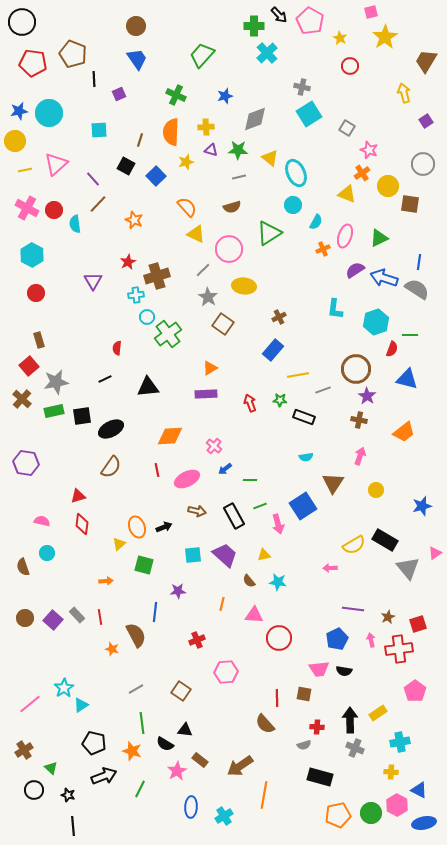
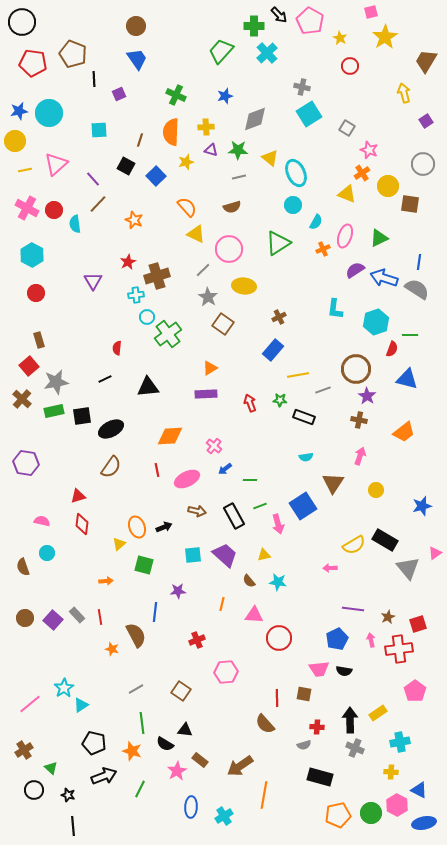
green trapezoid at (202, 55): moved 19 px right, 4 px up
green triangle at (269, 233): moved 9 px right, 10 px down
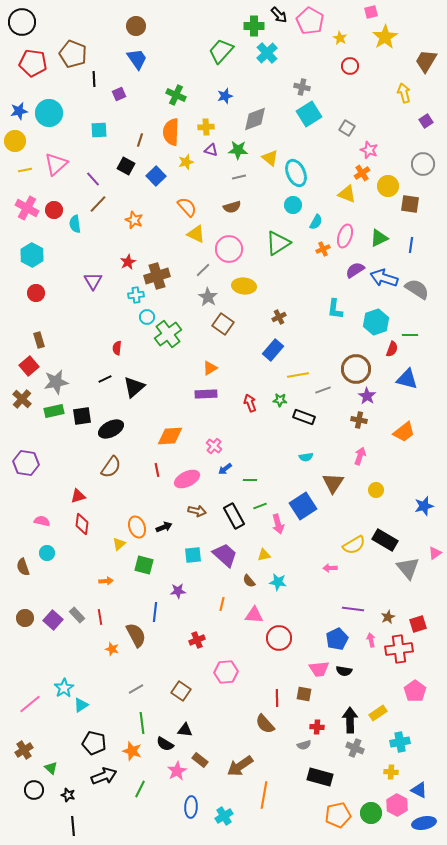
blue line at (419, 262): moved 8 px left, 17 px up
black triangle at (148, 387): moved 14 px left; rotated 35 degrees counterclockwise
blue star at (422, 506): moved 2 px right
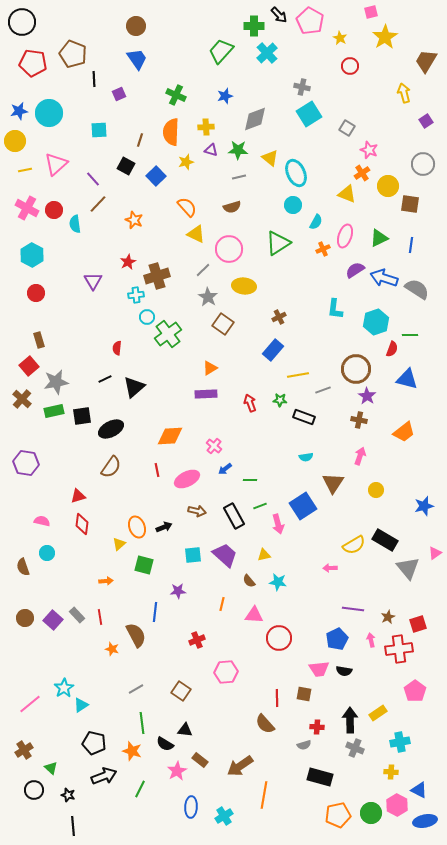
blue ellipse at (424, 823): moved 1 px right, 2 px up
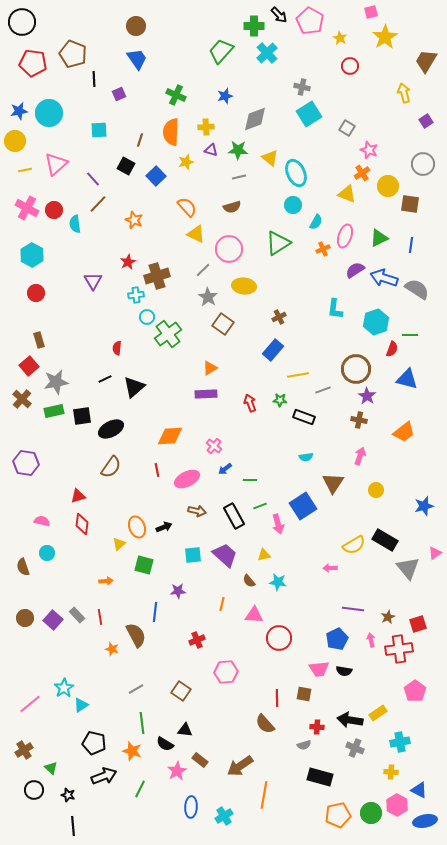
black arrow at (350, 720): rotated 80 degrees counterclockwise
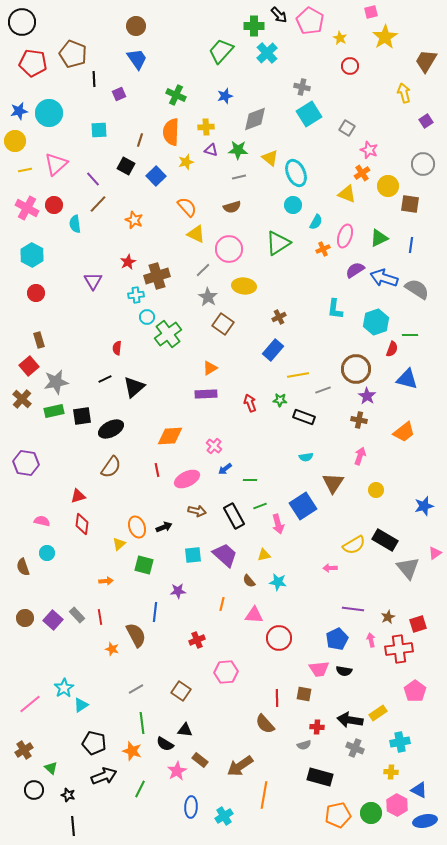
red circle at (54, 210): moved 5 px up
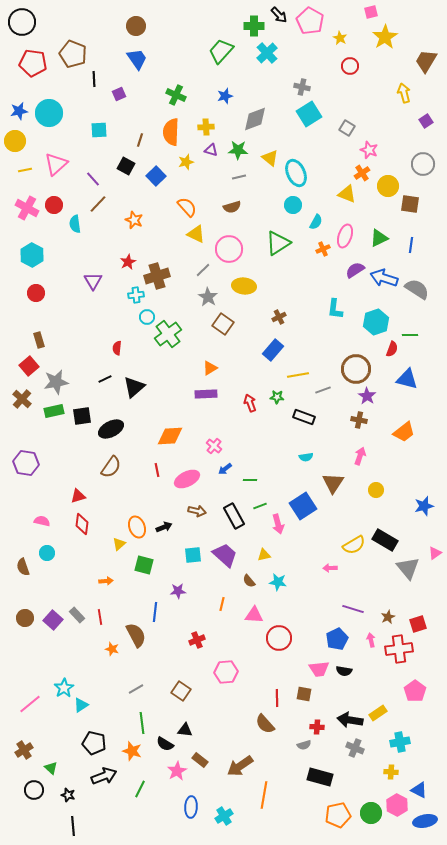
green star at (280, 400): moved 3 px left, 3 px up
purple line at (353, 609): rotated 10 degrees clockwise
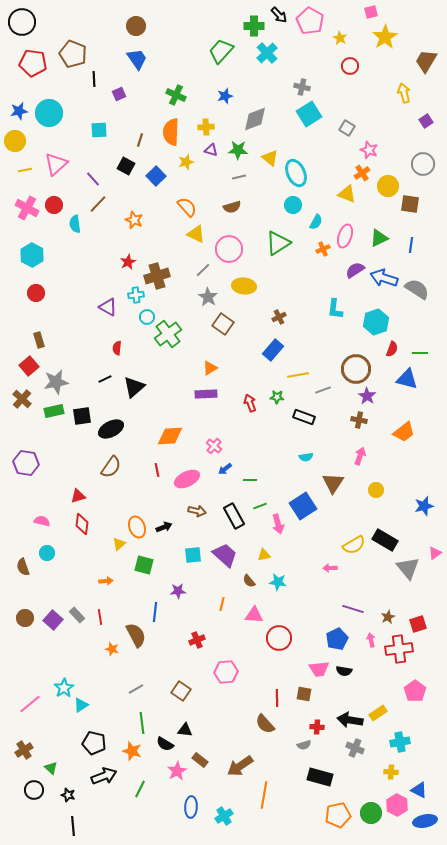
purple triangle at (93, 281): moved 15 px right, 26 px down; rotated 30 degrees counterclockwise
green line at (410, 335): moved 10 px right, 18 px down
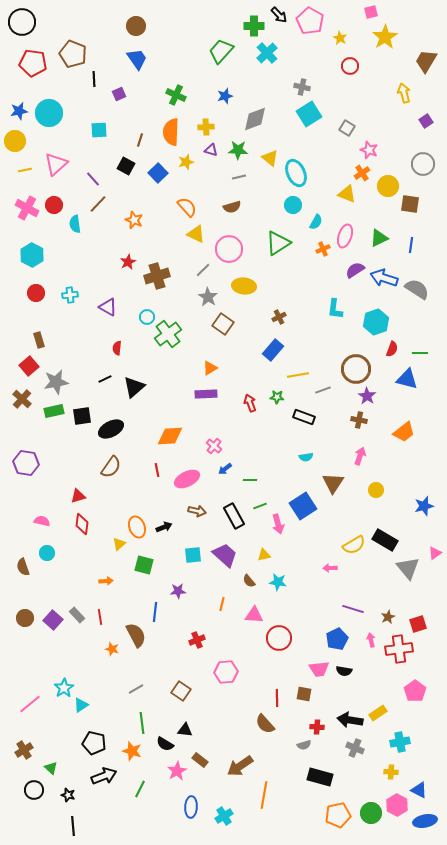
blue square at (156, 176): moved 2 px right, 3 px up
cyan cross at (136, 295): moved 66 px left
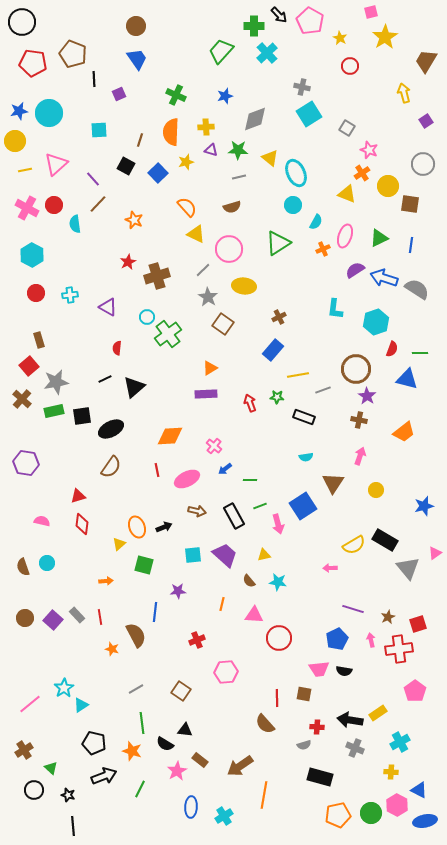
cyan circle at (47, 553): moved 10 px down
cyan cross at (400, 742): rotated 18 degrees counterclockwise
